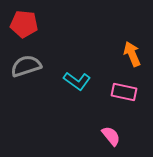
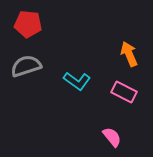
red pentagon: moved 4 px right
orange arrow: moved 3 px left
pink rectangle: rotated 15 degrees clockwise
pink semicircle: moved 1 px right, 1 px down
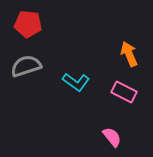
cyan L-shape: moved 1 px left, 1 px down
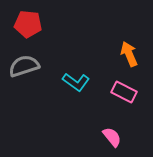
gray semicircle: moved 2 px left
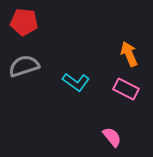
red pentagon: moved 4 px left, 2 px up
pink rectangle: moved 2 px right, 3 px up
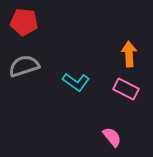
orange arrow: rotated 20 degrees clockwise
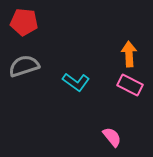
pink rectangle: moved 4 px right, 4 px up
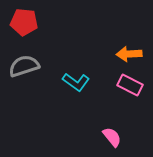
orange arrow: rotated 90 degrees counterclockwise
